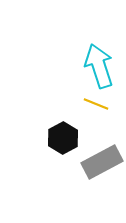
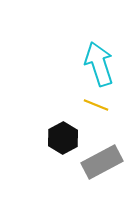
cyan arrow: moved 2 px up
yellow line: moved 1 px down
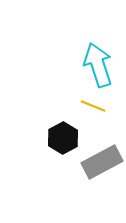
cyan arrow: moved 1 px left, 1 px down
yellow line: moved 3 px left, 1 px down
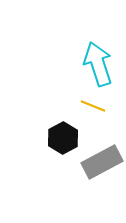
cyan arrow: moved 1 px up
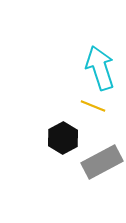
cyan arrow: moved 2 px right, 4 px down
